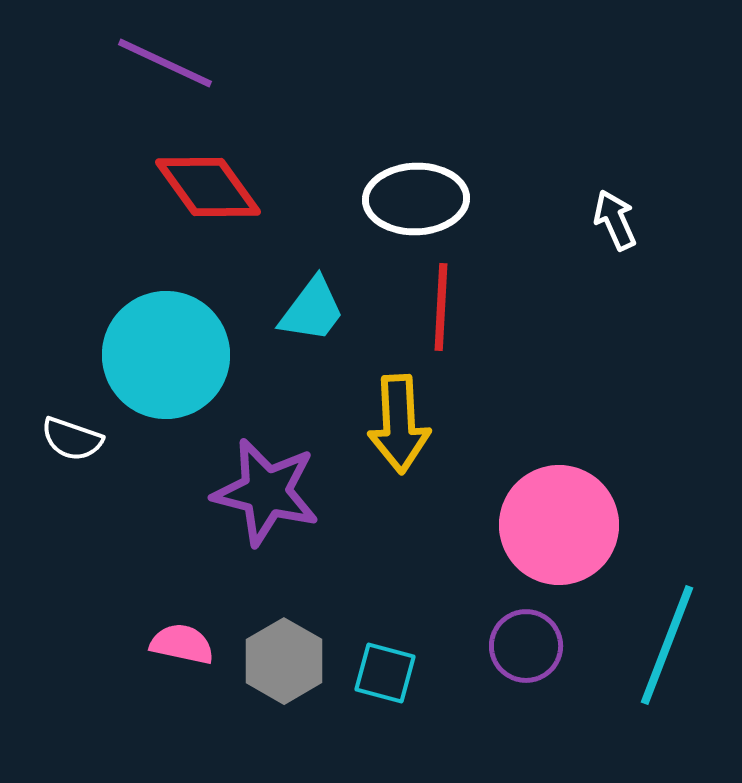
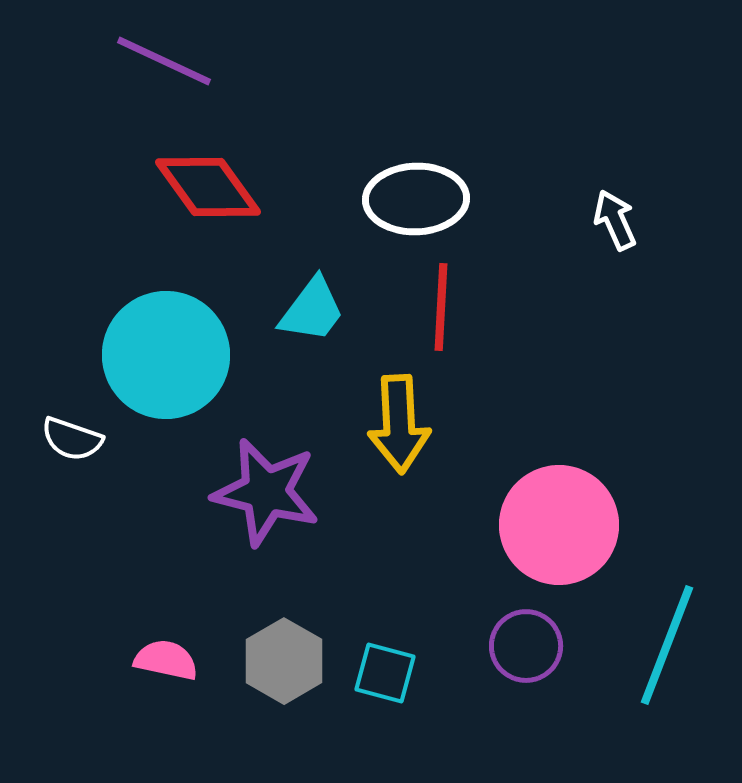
purple line: moved 1 px left, 2 px up
pink semicircle: moved 16 px left, 16 px down
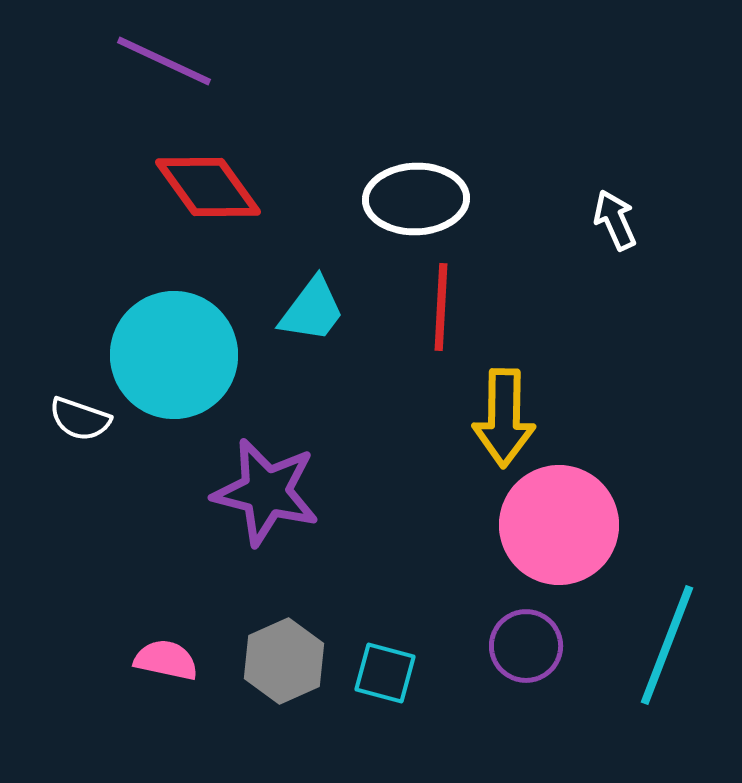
cyan circle: moved 8 px right
yellow arrow: moved 105 px right, 6 px up; rotated 4 degrees clockwise
white semicircle: moved 8 px right, 20 px up
gray hexagon: rotated 6 degrees clockwise
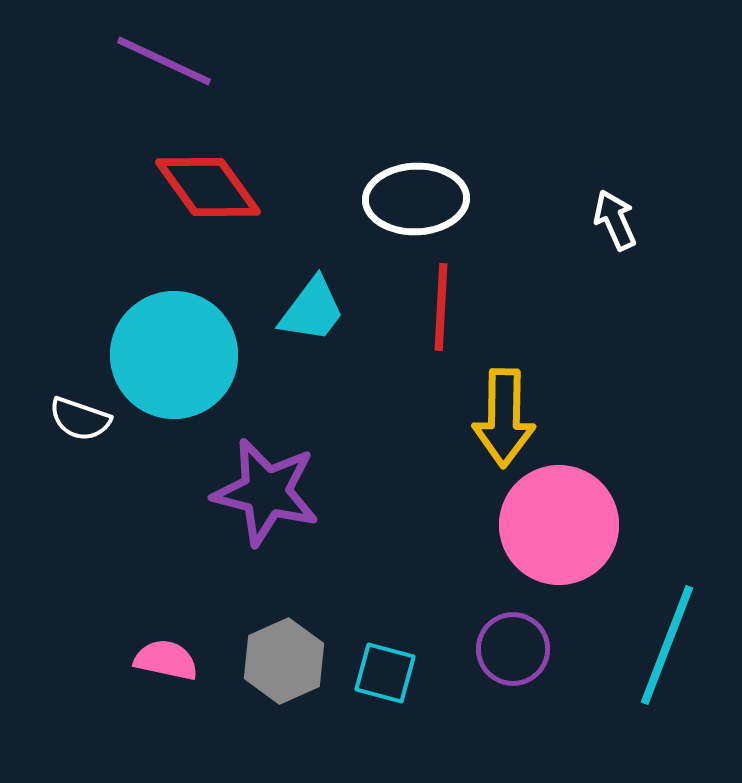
purple circle: moved 13 px left, 3 px down
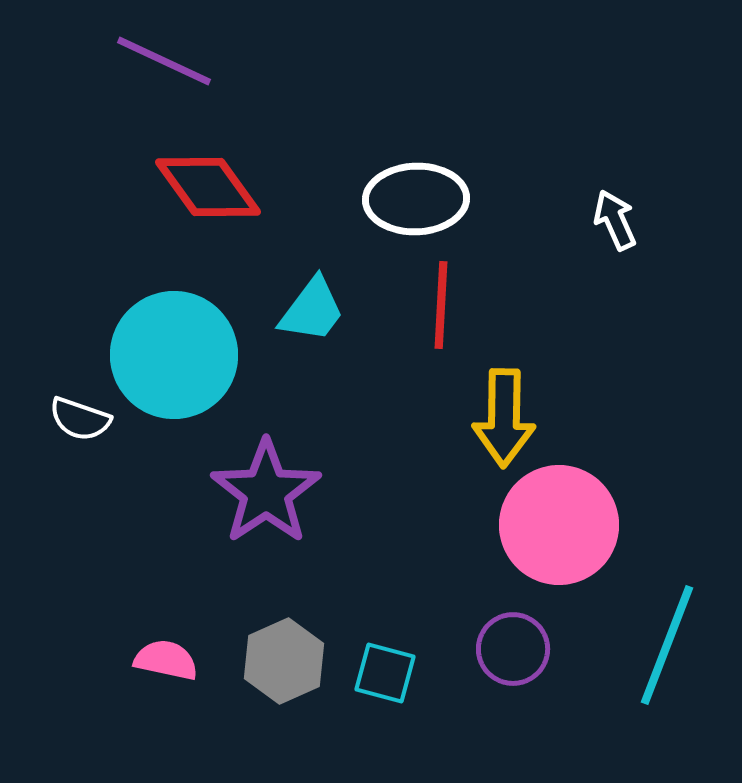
red line: moved 2 px up
purple star: rotated 24 degrees clockwise
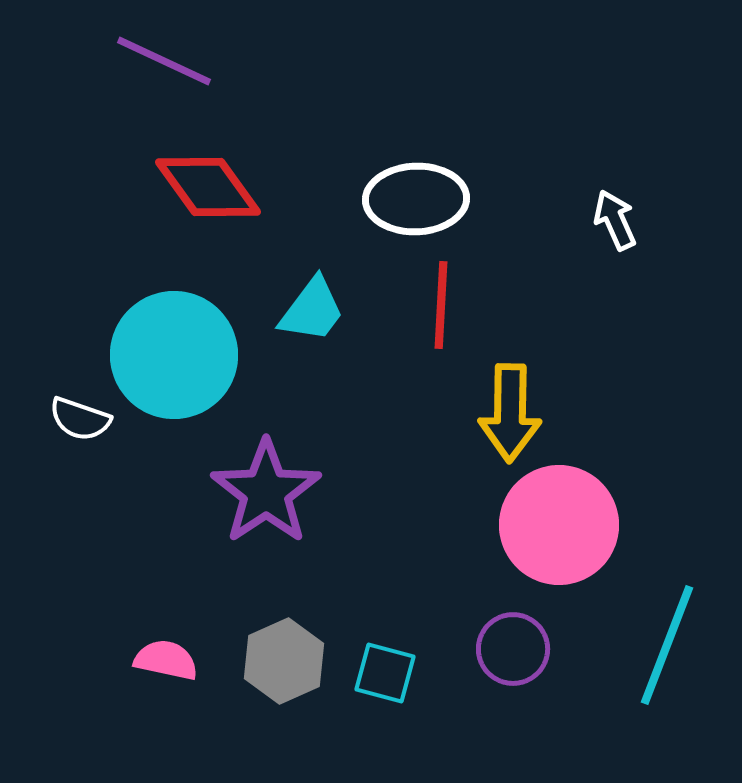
yellow arrow: moved 6 px right, 5 px up
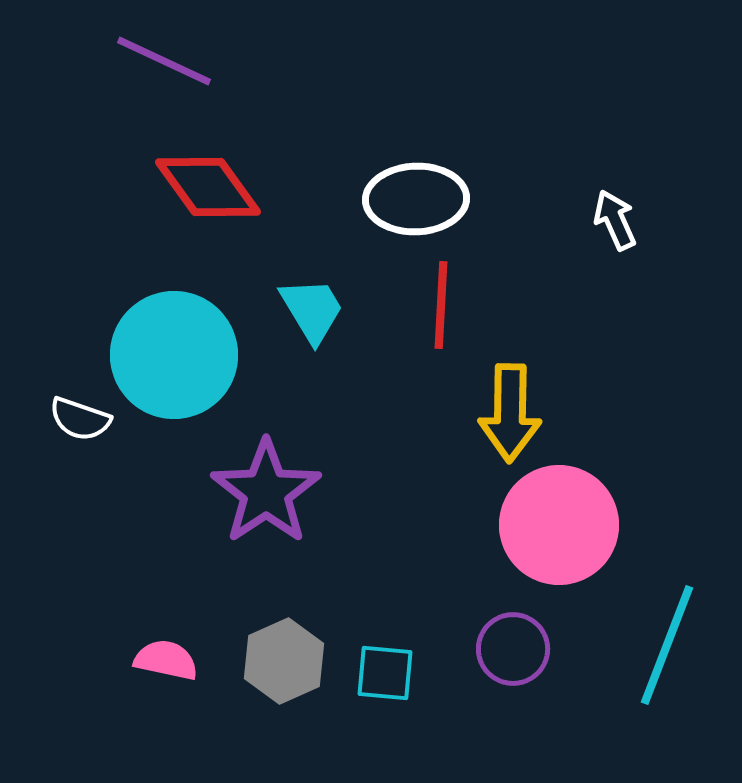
cyan trapezoid: rotated 68 degrees counterclockwise
cyan square: rotated 10 degrees counterclockwise
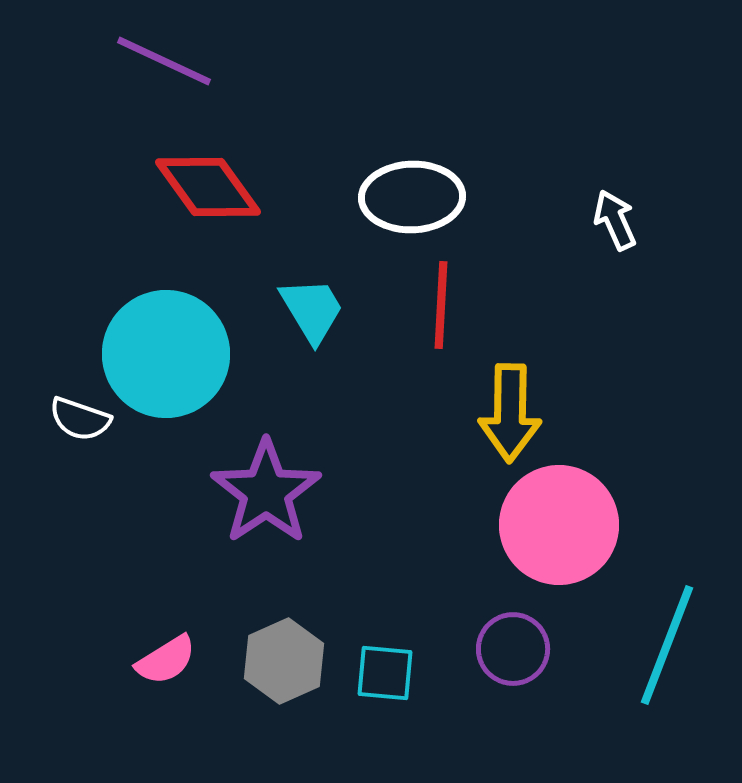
white ellipse: moved 4 px left, 2 px up
cyan circle: moved 8 px left, 1 px up
pink semicircle: rotated 136 degrees clockwise
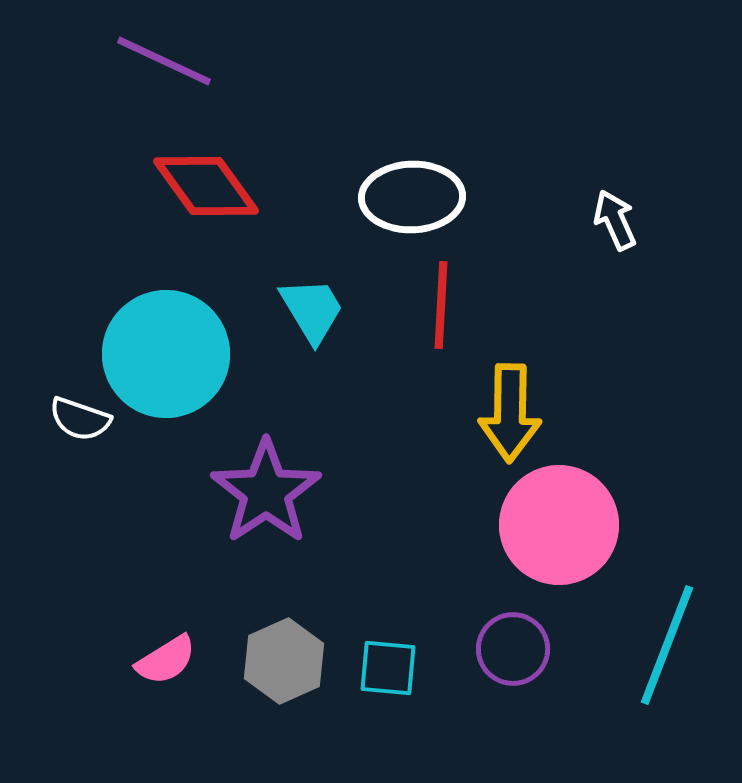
red diamond: moved 2 px left, 1 px up
cyan square: moved 3 px right, 5 px up
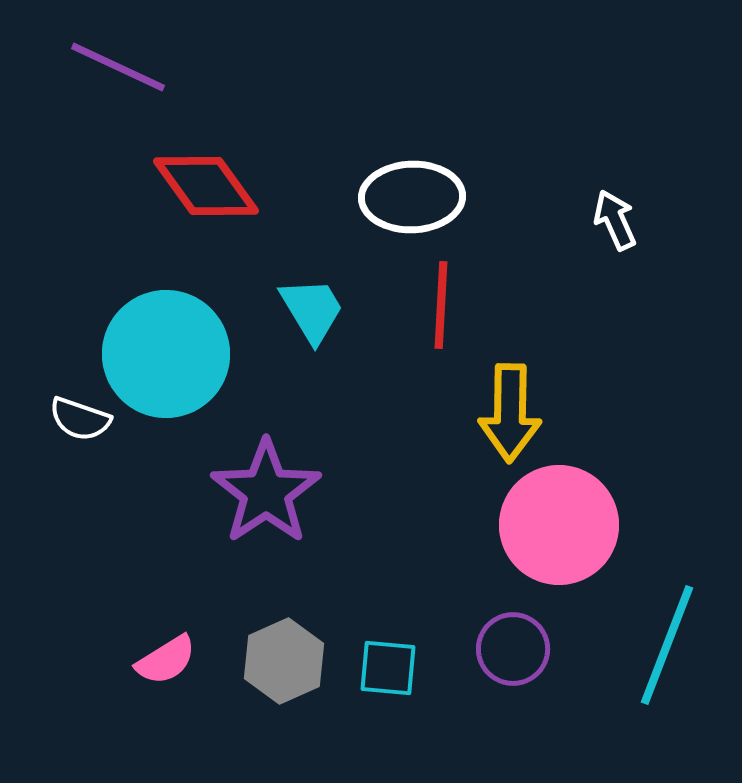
purple line: moved 46 px left, 6 px down
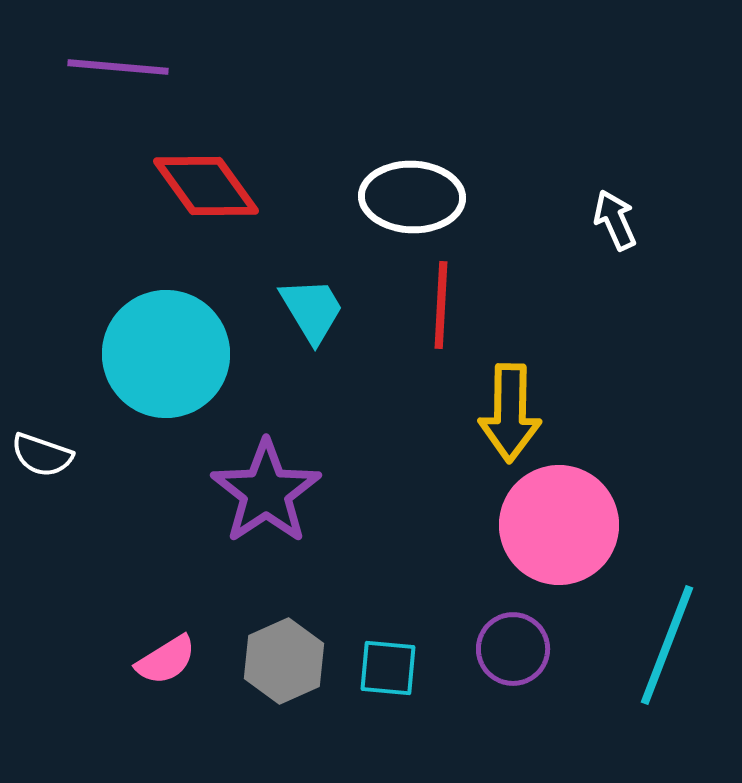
purple line: rotated 20 degrees counterclockwise
white ellipse: rotated 4 degrees clockwise
white semicircle: moved 38 px left, 36 px down
